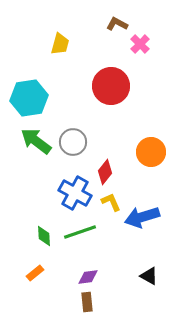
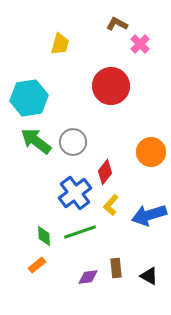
blue cross: rotated 24 degrees clockwise
yellow L-shape: moved 3 px down; rotated 115 degrees counterclockwise
blue arrow: moved 7 px right, 2 px up
orange rectangle: moved 2 px right, 8 px up
brown rectangle: moved 29 px right, 34 px up
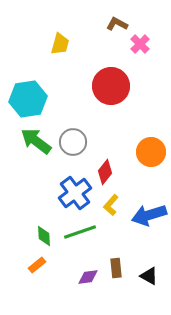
cyan hexagon: moved 1 px left, 1 px down
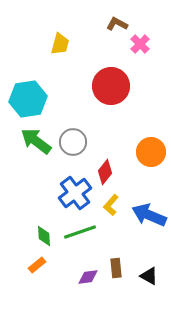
blue arrow: rotated 40 degrees clockwise
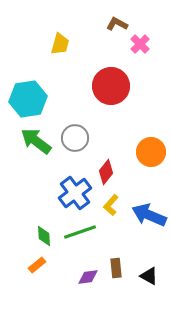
gray circle: moved 2 px right, 4 px up
red diamond: moved 1 px right
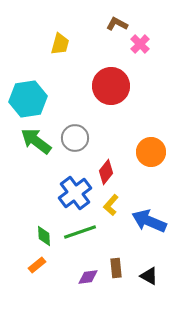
blue arrow: moved 6 px down
